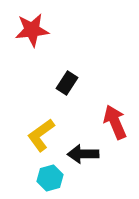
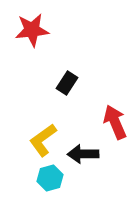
yellow L-shape: moved 2 px right, 5 px down
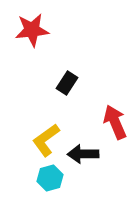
yellow L-shape: moved 3 px right
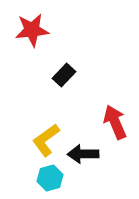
black rectangle: moved 3 px left, 8 px up; rotated 10 degrees clockwise
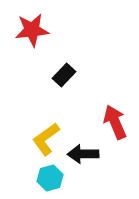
yellow L-shape: moved 1 px up
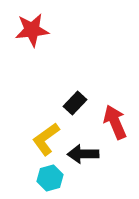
black rectangle: moved 11 px right, 28 px down
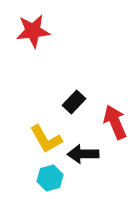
red star: moved 1 px right, 1 px down
black rectangle: moved 1 px left, 1 px up
yellow L-shape: rotated 84 degrees counterclockwise
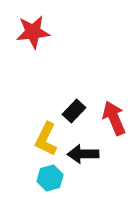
red star: moved 1 px down
black rectangle: moved 9 px down
red arrow: moved 1 px left, 4 px up
yellow L-shape: rotated 56 degrees clockwise
